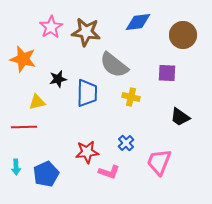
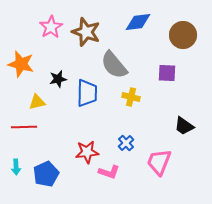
brown star: rotated 12 degrees clockwise
orange star: moved 2 px left, 5 px down
gray semicircle: rotated 12 degrees clockwise
black trapezoid: moved 4 px right, 9 px down
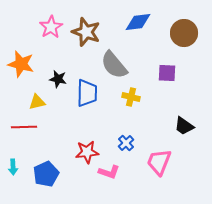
brown circle: moved 1 px right, 2 px up
black star: rotated 24 degrees clockwise
cyan arrow: moved 3 px left
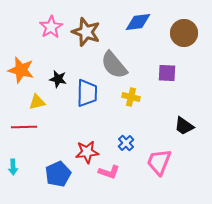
orange star: moved 6 px down
blue pentagon: moved 12 px right
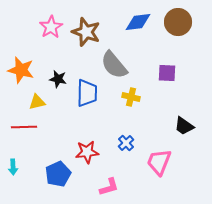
brown circle: moved 6 px left, 11 px up
pink L-shape: moved 15 px down; rotated 35 degrees counterclockwise
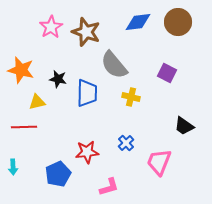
purple square: rotated 24 degrees clockwise
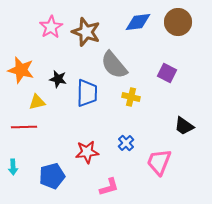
blue pentagon: moved 6 px left, 2 px down; rotated 10 degrees clockwise
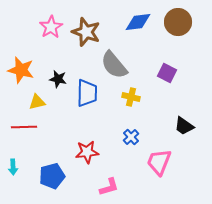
blue cross: moved 5 px right, 6 px up
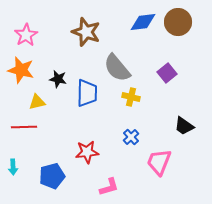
blue diamond: moved 5 px right
pink star: moved 25 px left, 8 px down
gray semicircle: moved 3 px right, 3 px down
purple square: rotated 24 degrees clockwise
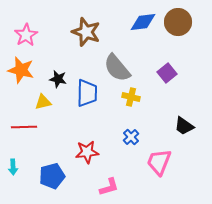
yellow triangle: moved 6 px right
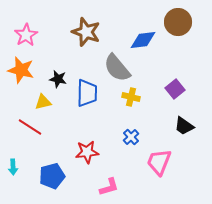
blue diamond: moved 18 px down
purple square: moved 8 px right, 16 px down
red line: moved 6 px right; rotated 35 degrees clockwise
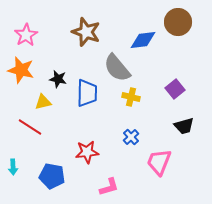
black trapezoid: rotated 50 degrees counterclockwise
blue pentagon: rotated 25 degrees clockwise
